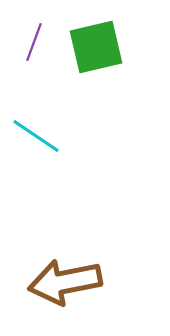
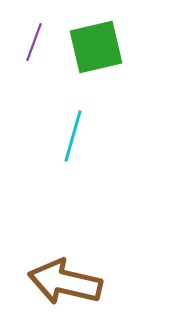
cyan line: moved 37 px right; rotated 72 degrees clockwise
brown arrow: rotated 24 degrees clockwise
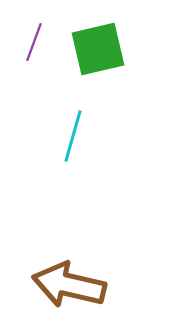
green square: moved 2 px right, 2 px down
brown arrow: moved 4 px right, 3 px down
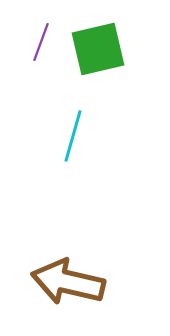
purple line: moved 7 px right
brown arrow: moved 1 px left, 3 px up
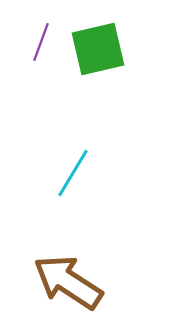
cyan line: moved 37 px down; rotated 15 degrees clockwise
brown arrow: rotated 20 degrees clockwise
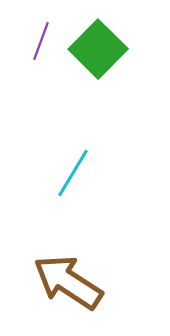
purple line: moved 1 px up
green square: rotated 32 degrees counterclockwise
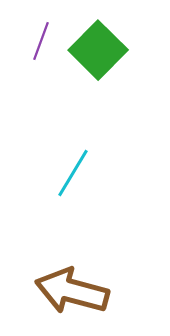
green square: moved 1 px down
brown arrow: moved 4 px right, 9 px down; rotated 18 degrees counterclockwise
